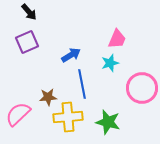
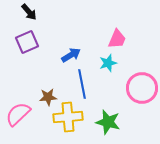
cyan star: moved 2 px left
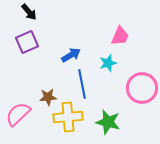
pink trapezoid: moved 3 px right, 3 px up
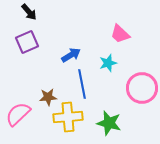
pink trapezoid: moved 2 px up; rotated 110 degrees clockwise
green star: moved 1 px right, 1 px down
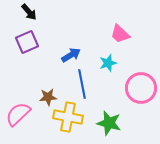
pink circle: moved 1 px left
yellow cross: rotated 16 degrees clockwise
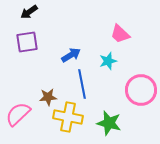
black arrow: rotated 96 degrees clockwise
purple square: rotated 15 degrees clockwise
cyan star: moved 2 px up
pink circle: moved 2 px down
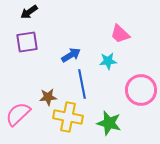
cyan star: rotated 12 degrees clockwise
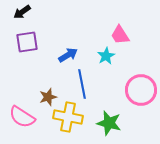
black arrow: moved 7 px left
pink trapezoid: moved 1 px down; rotated 15 degrees clockwise
blue arrow: moved 3 px left
cyan star: moved 2 px left, 5 px up; rotated 24 degrees counterclockwise
brown star: rotated 12 degrees counterclockwise
pink semicircle: moved 4 px right, 3 px down; rotated 104 degrees counterclockwise
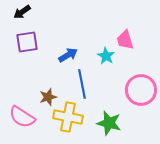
pink trapezoid: moved 5 px right, 5 px down; rotated 15 degrees clockwise
cyan star: rotated 12 degrees counterclockwise
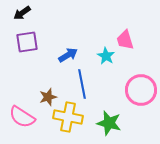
black arrow: moved 1 px down
